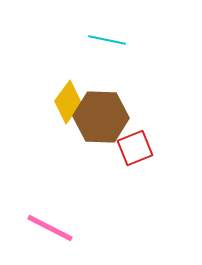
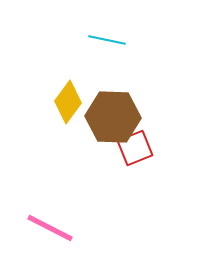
brown hexagon: moved 12 px right
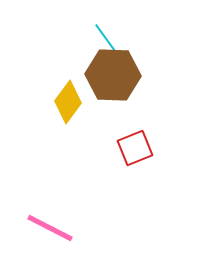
cyan line: rotated 42 degrees clockwise
brown hexagon: moved 42 px up
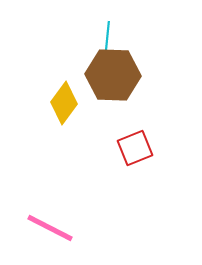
cyan line: rotated 42 degrees clockwise
yellow diamond: moved 4 px left, 1 px down
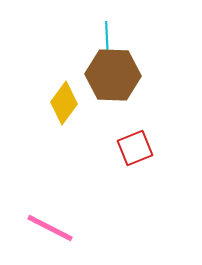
cyan line: rotated 9 degrees counterclockwise
